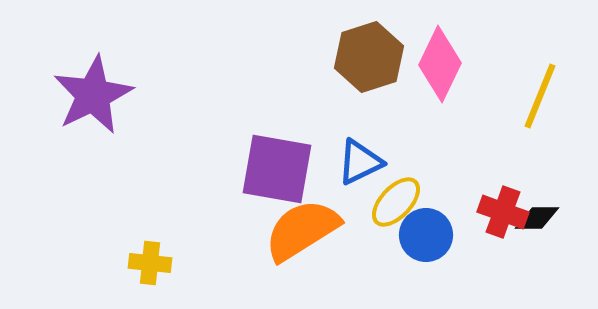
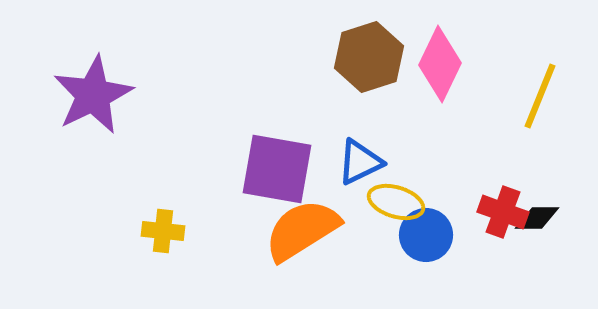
yellow ellipse: rotated 64 degrees clockwise
yellow cross: moved 13 px right, 32 px up
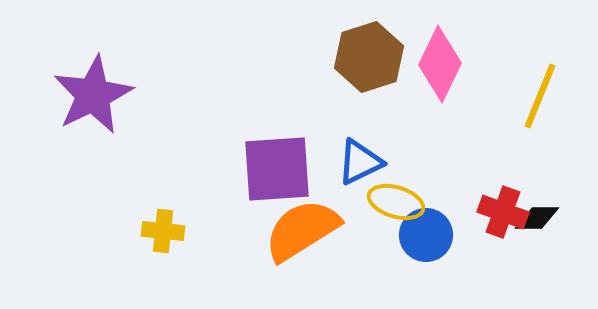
purple square: rotated 14 degrees counterclockwise
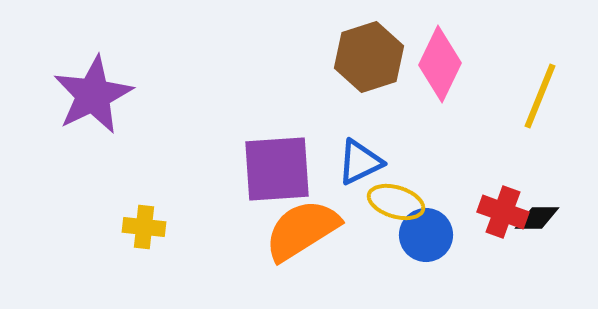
yellow cross: moved 19 px left, 4 px up
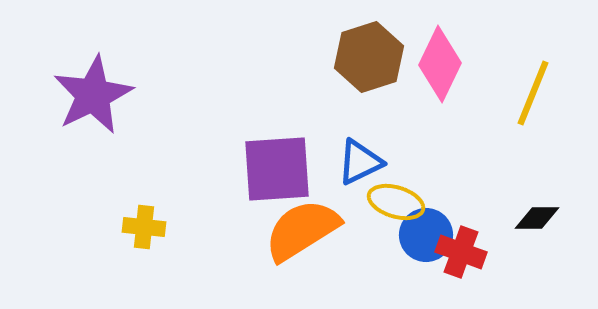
yellow line: moved 7 px left, 3 px up
red cross: moved 42 px left, 40 px down
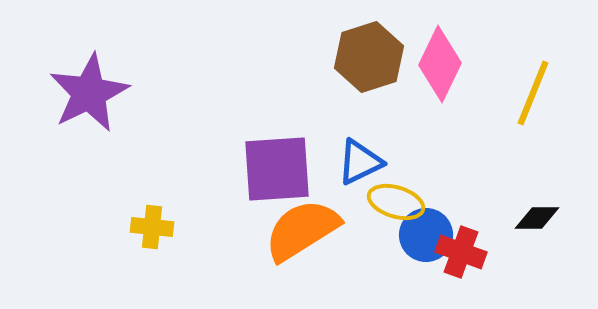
purple star: moved 4 px left, 2 px up
yellow cross: moved 8 px right
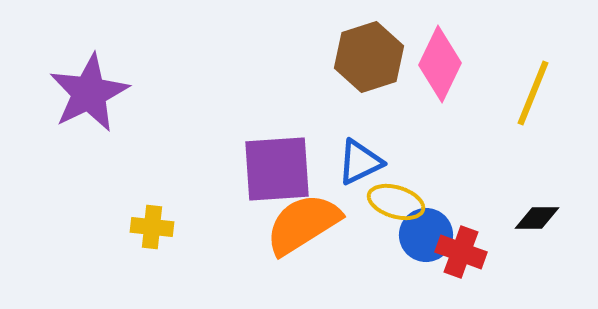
orange semicircle: moved 1 px right, 6 px up
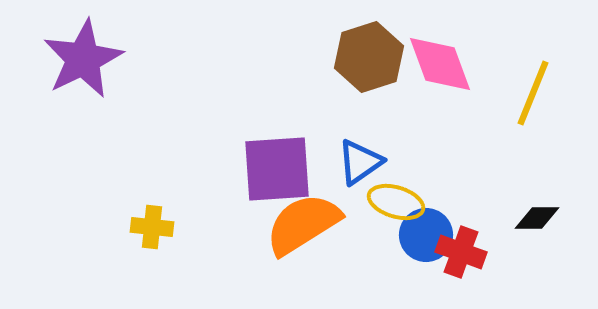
pink diamond: rotated 46 degrees counterclockwise
purple star: moved 6 px left, 34 px up
blue triangle: rotated 9 degrees counterclockwise
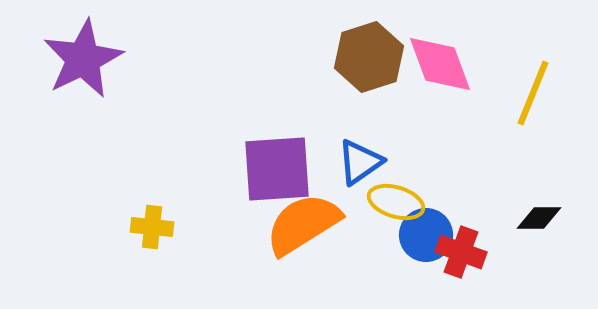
black diamond: moved 2 px right
